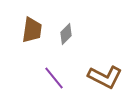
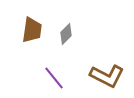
brown L-shape: moved 2 px right, 1 px up
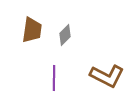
gray diamond: moved 1 px left, 1 px down
purple line: rotated 40 degrees clockwise
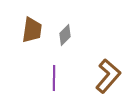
brown L-shape: moved 1 px right; rotated 76 degrees counterclockwise
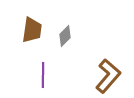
gray diamond: moved 1 px down
purple line: moved 11 px left, 3 px up
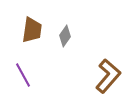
gray diamond: rotated 10 degrees counterclockwise
purple line: moved 20 px left; rotated 30 degrees counterclockwise
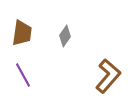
brown trapezoid: moved 10 px left, 3 px down
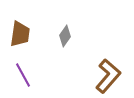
brown trapezoid: moved 2 px left, 1 px down
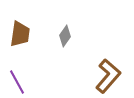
purple line: moved 6 px left, 7 px down
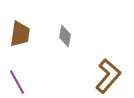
gray diamond: rotated 25 degrees counterclockwise
